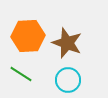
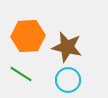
brown star: moved 4 px down; rotated 8 degrees counterclockwise
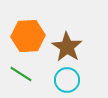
brown star: rotated 20 degrees clockwise
cyan circle: moved 1 px left
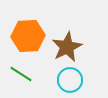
brown star: rotated 12 degrees clockwise
cyan circle: moved 3 px right
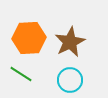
orange hexagon: moved 1 px right, 2 px down
brown star: moved 3 px right, 5 px up
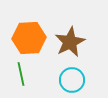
green line: rotated 45 degrees clockwise
cyan circle: moved 2 px right
